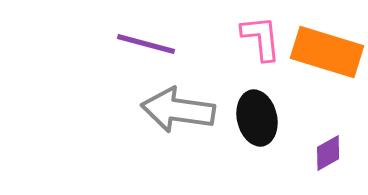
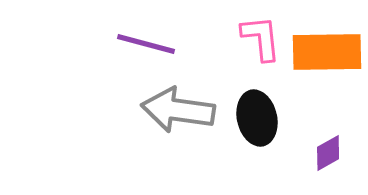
orange rectangle: rotated 18 degrees counterclockwise
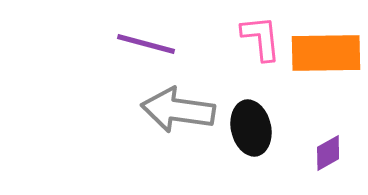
orange rectangle: moved 1 px left, 1 px down
black ellipse: moved 6 px left, 10 px down
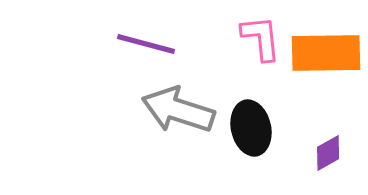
gray arrow: rotated 10 degrees clockwise
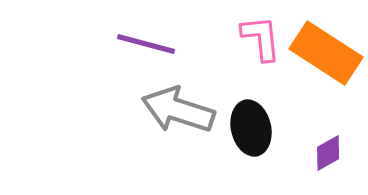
orange rectangle: rotated 34 degrees clockwise
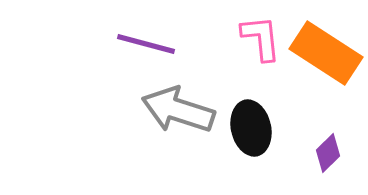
purple diamond: rotated 15 degrees counterclockwise
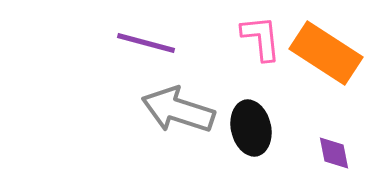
purple line: moved 1 px up
purple diamond: moved 6 px right; rotated 57 degrees counterclockwise
